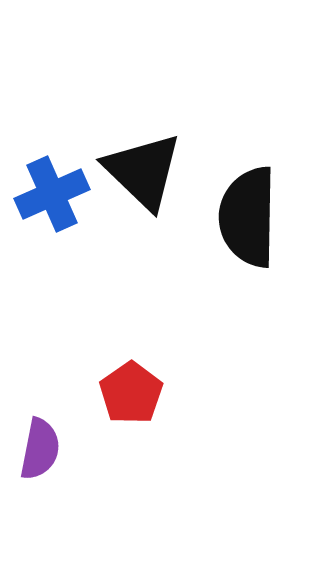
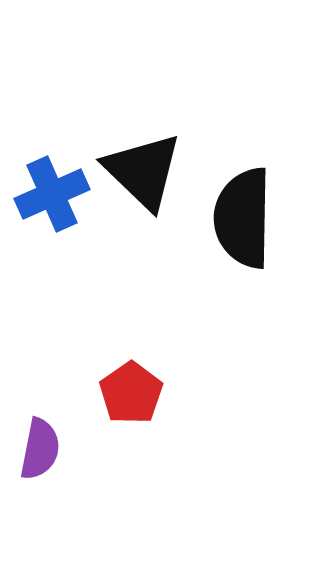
black semicircle: moved 5 px left, 1 px down
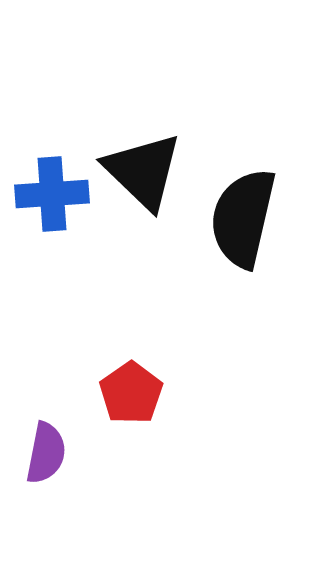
blue cross: rotated 20 degrees clockwise
black semicircle: rotated 12 degrees clockwise
purple semicircle: moved 6 px right, 4 px down
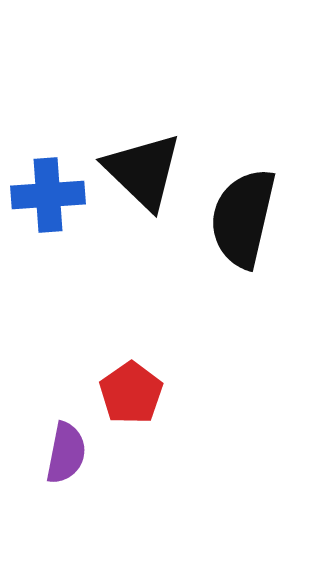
blue cross: moved 4 px left, 1 px down
purple semicircle: moved 20 px right
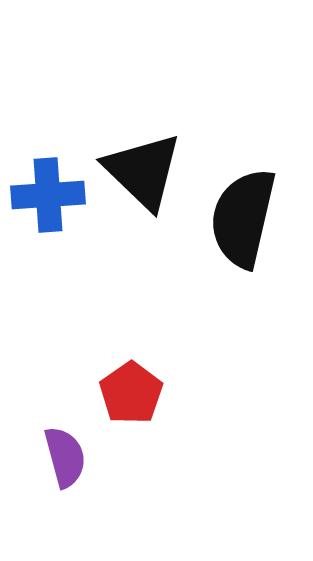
purple semicircle: moved 1 px left, 4 px down; rotated 26 degrees counterclockwise
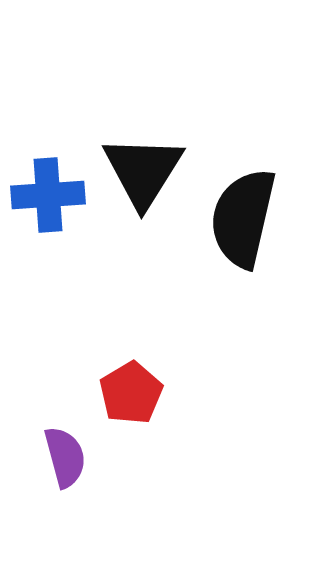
black triangle: rotated 18 degrees clockwise
red pentagon: rotated 4 degrees clockwise
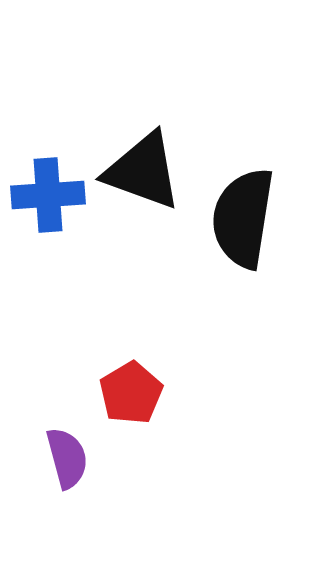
black triangle: rotated 42 degrees counterclockwise
black semicircle: rotated 4 degrees counterclockwise
purple semicircle: moved 2 px right, 1 px down
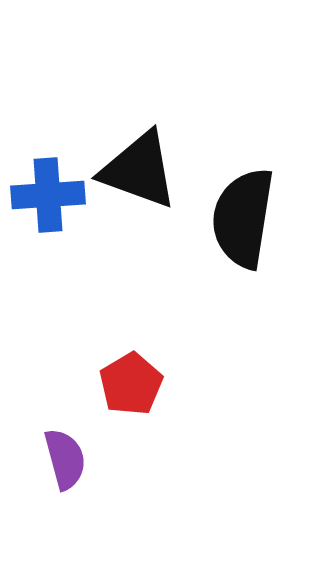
black triangle: moved 4 px left, 1 px up
red pentagon: moved 9 px up
purple semicircle: moved 2 px left, 1 px down
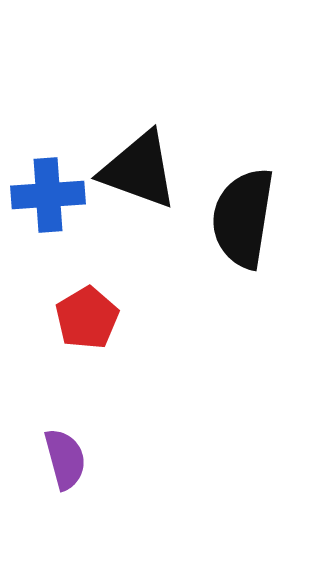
red pentagon: moved 44 px left, 66 px up
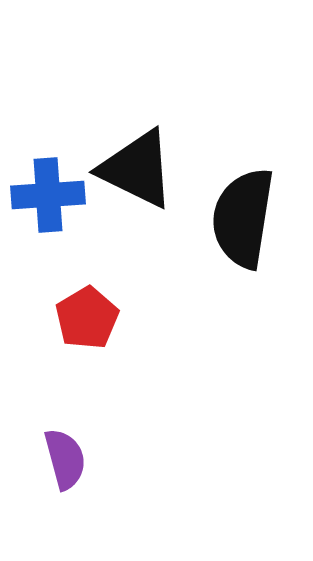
black triangle: moved 2 px left, 1 px up; rotated 6 degrees clockwise
